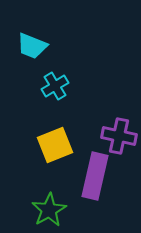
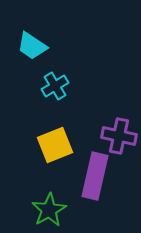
cyan trapezoid: rotated 12 degrees clockwise
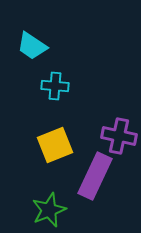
cyan cross: rotated 36 degrees clockwise
purple rectangle: rotated 12 degrees clockwise
green star: rotated 8 degrees clockwise
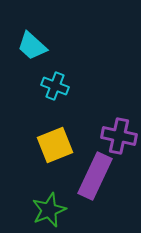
cyan trapezoid: rotated 8 degrees clockwise
cyan cross: rotated 16 degrees clockwise
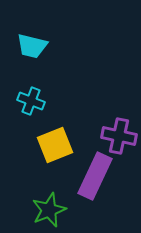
cyan trapezoid: rotated 28 degrees counterclockwise
cyan cross: moved 24 px left, 15 px down
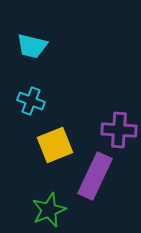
purple cross: moved 6 px up; rotated 8 degrees counterclockwise
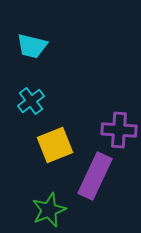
cyan cross: rotated 32 degrees clockwise
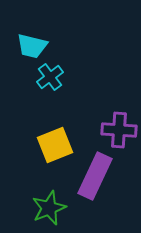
cyan cross: moved 19 px right, 24 px up
green star: moved 2 px up
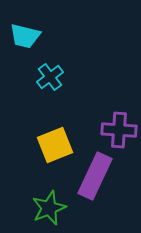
cyan trapezoid: moved 7 px left, 10 px up
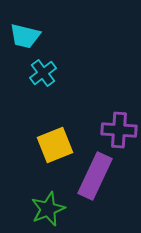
cyan cross: moved 7 px left, 4 px up
green star: moved 1 px left, 1 px down
